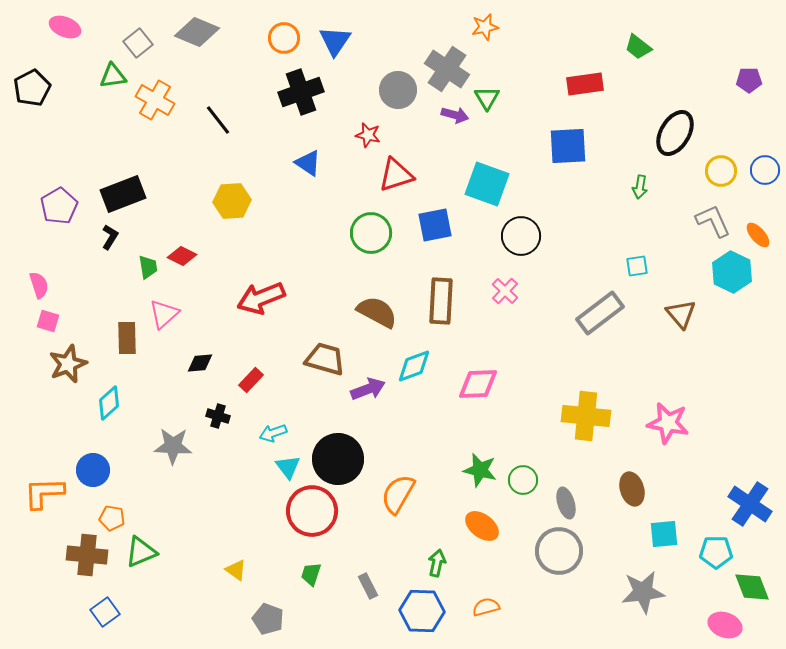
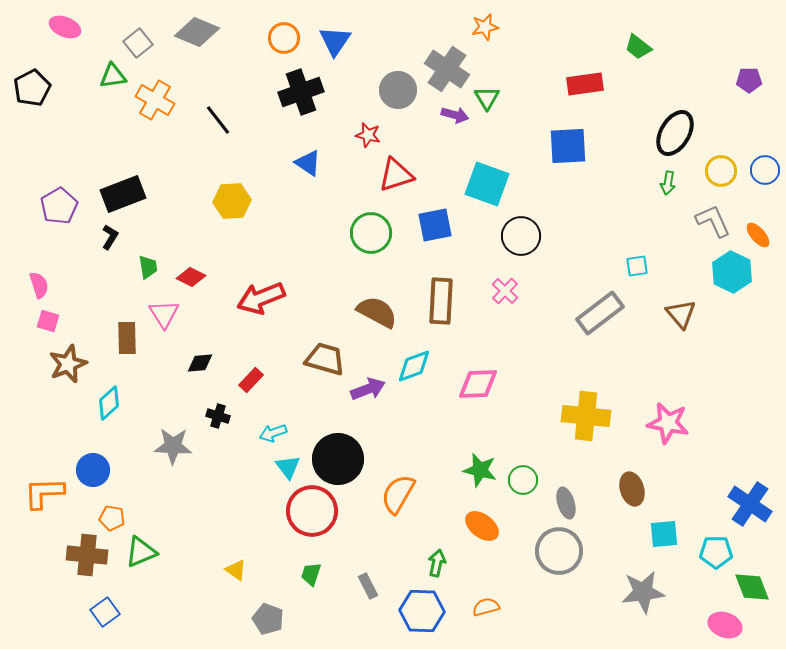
green arrow at (640, 187): moved 28 px right, 4 px up
red diamond at (182, 256): moved 9 px right, 21 px down
pink triangle at (164, 314): rotated 20 degrees counterclockwise
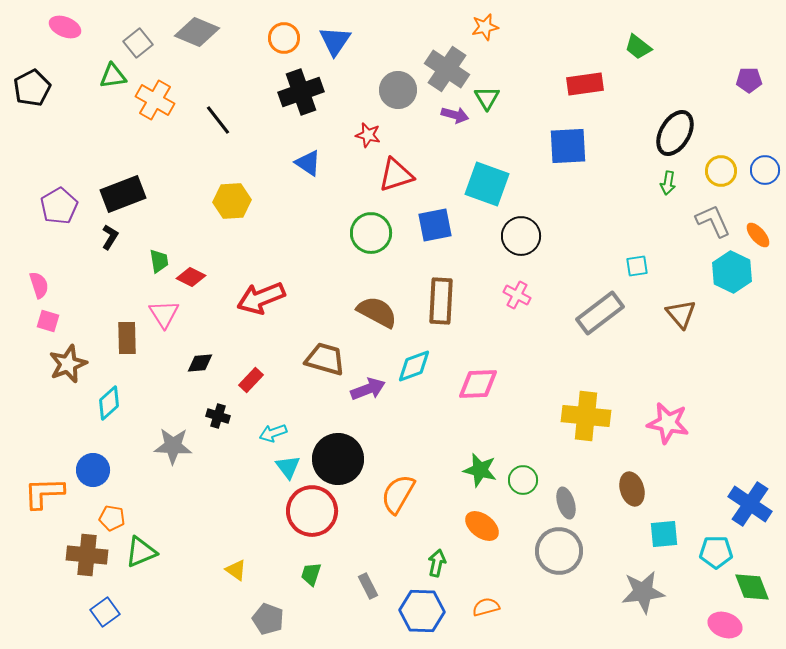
green trapezoid at (148, 267): moved 11 px right, 6 px up
pink cross at (505, 291): moved 12 px right, 4 px down; rotated 16 degrees counterclockwise
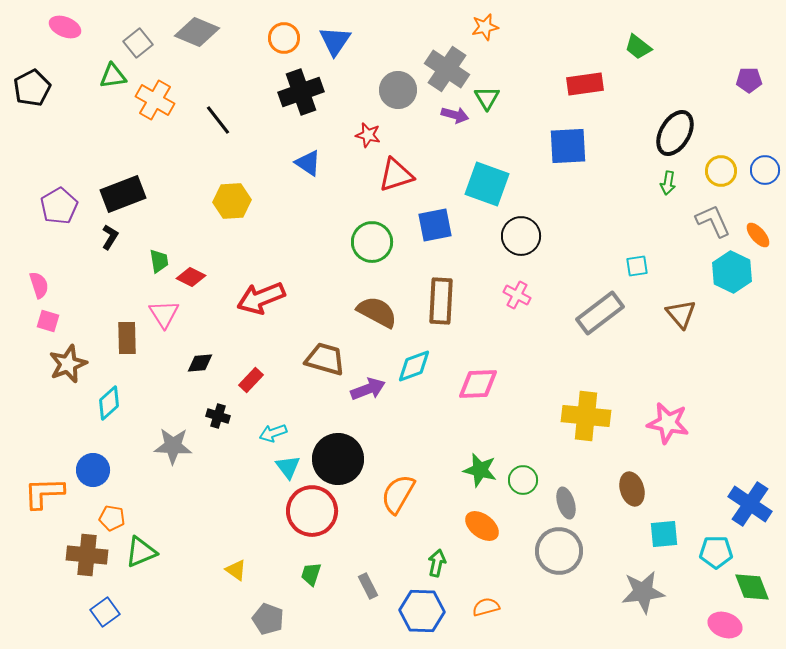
green circle at (371, 233): moved 1 px right, 9 px down
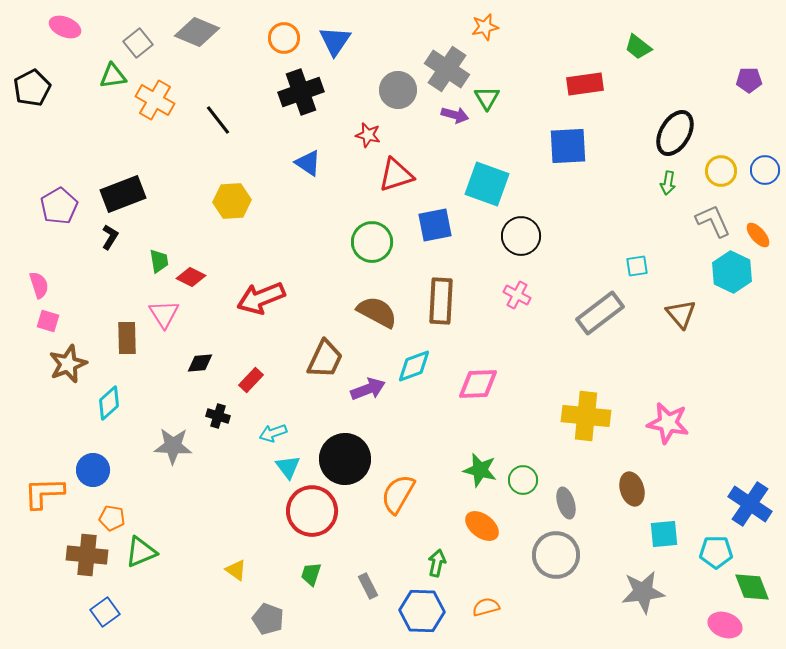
brown trapezoid at (325, 359): rotated 99 degrees clockwise
black circle at (338, 459): moved 7 px right
gray circle at (559, 551): moved 3 px left, 4 px down
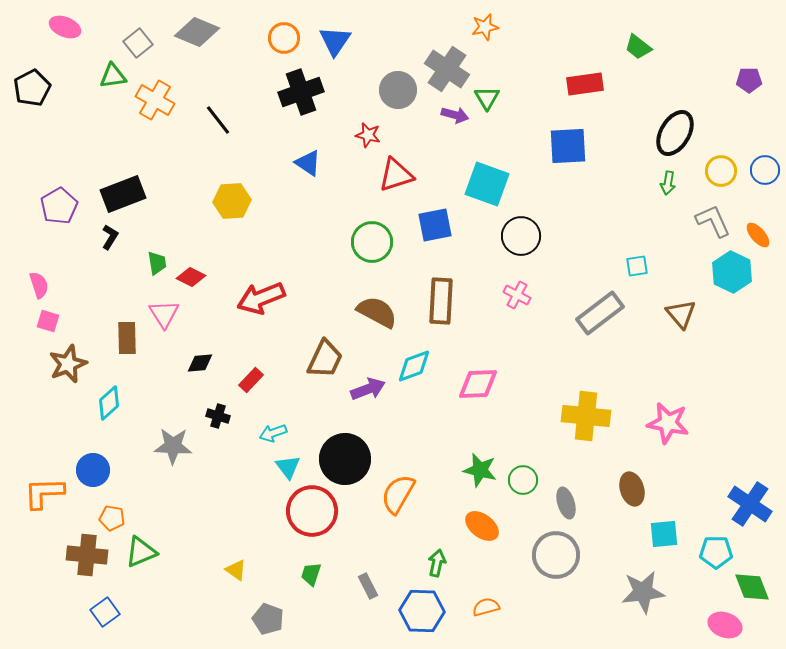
green trapezoid at (159, 261): moved 2 px left, 2 px down
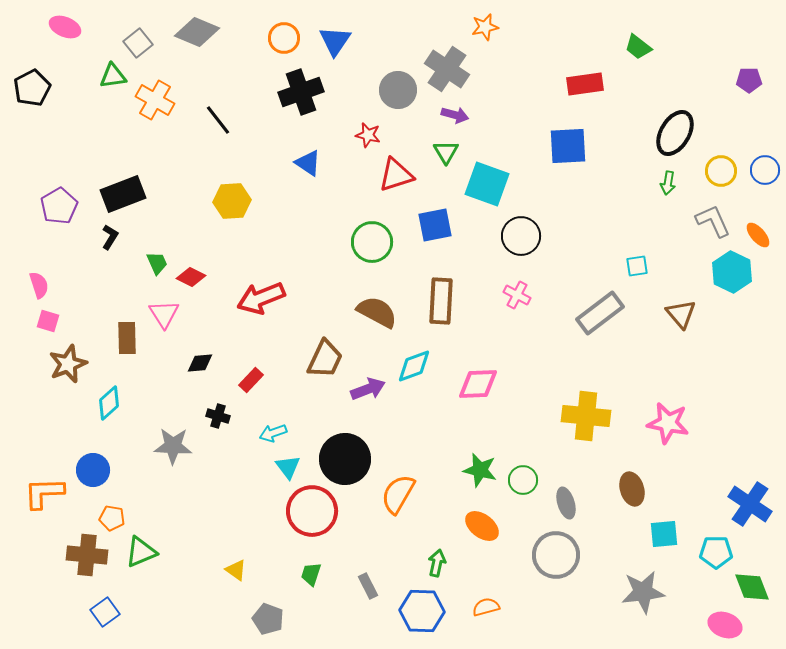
green triangle at (487, 98): moved 41 px left, 54 px down
green trapezoid at (157, 263): rotated 15 degrees counterclockwise
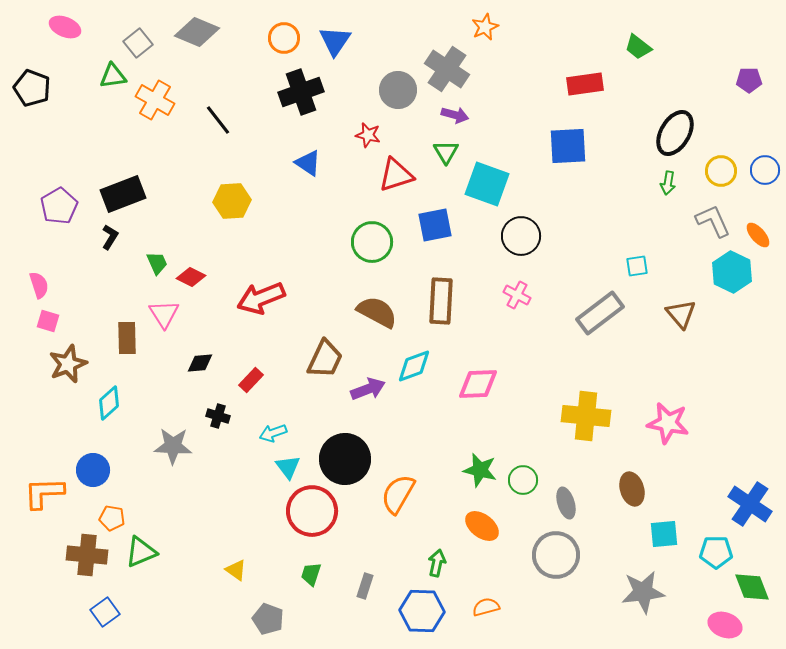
orange star at (485, 27): rotated 12 degrees counterclockwise
black pentagon at (32, 88): rotated 24 degrees counterclockwise
gray rectangle at (368, 586): moved 3 px left; rotated 45 degrees clockwise
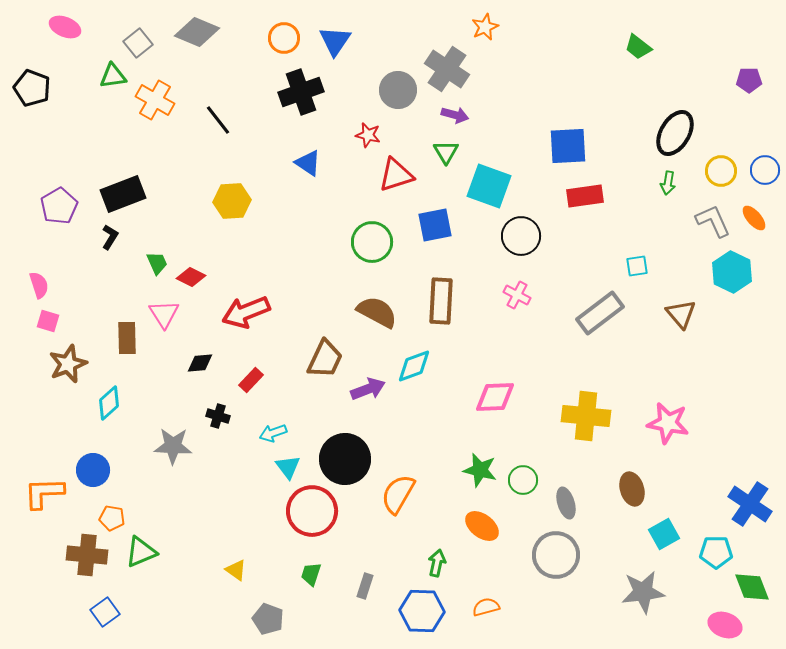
red rectangle at (585, 84): moved 112 px down
cyan square at (487, 184): moved 2 px right, 2 px down
orange ellipse at (758, 235): moved 4 px left, 17 px up
red arrow at (261, 298): moved 15 px left, 14 px down
pink diamond at (478, 384): moved 17 px right, 13 px down
cyan square at (664, 534): rotated 24 degrees counterclockwise
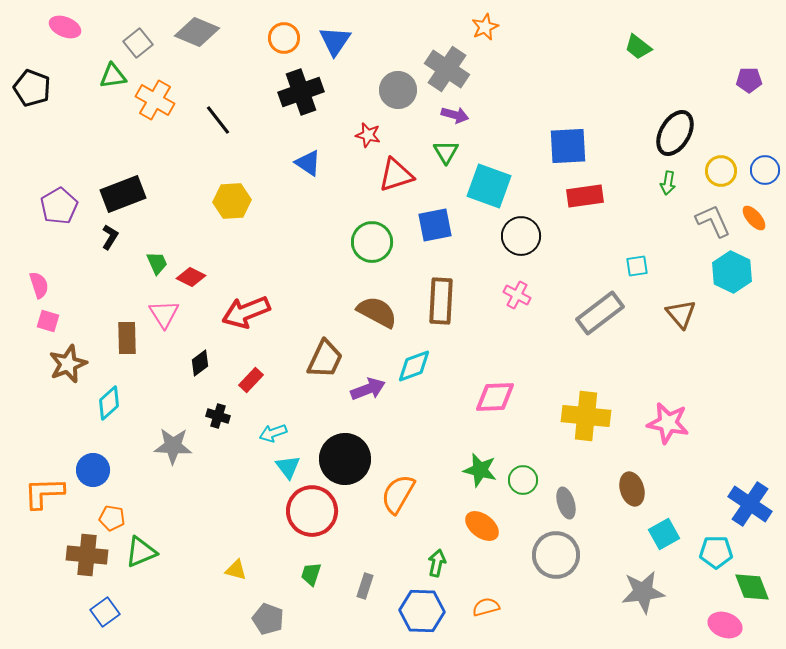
black diamond at (200, 363): rotated 32 degrees counterclockwise
yellow triangle at (236, 570): rotated 20 degrees counterclockwise
